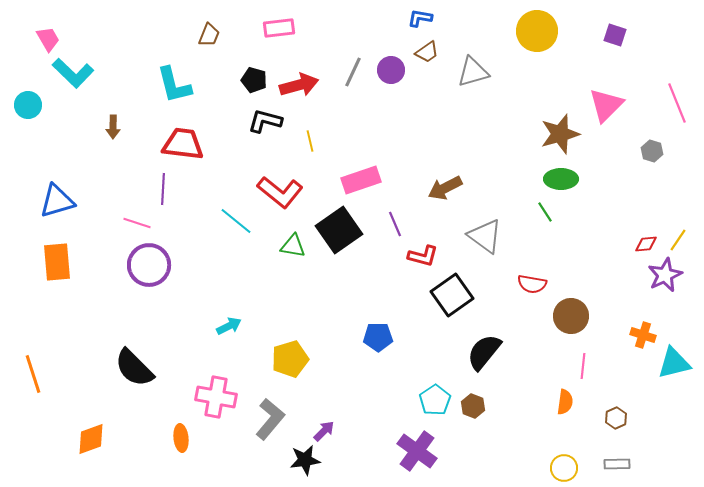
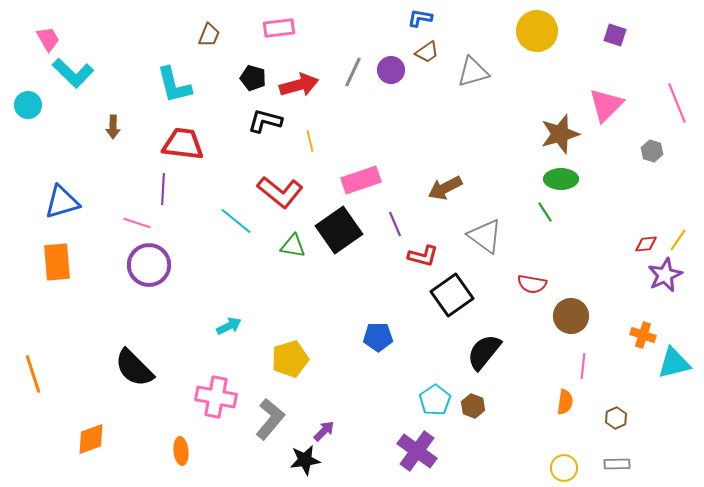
black pentagon at (254, 80): moved 1 px left, 2 px up
blue triangle at (57, 201): moved 5 px right, 1 px down
orange ellipse at (181, 438): moved 13 px down
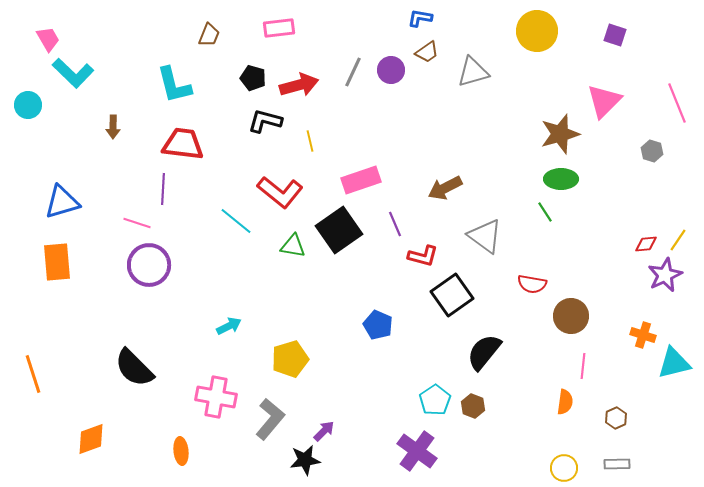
pink triangle at (606, 105): moved 2 px left, 4 px up
blue pentagon at (378, 337): moved 12 px up; rotated 24 degrees clockwise
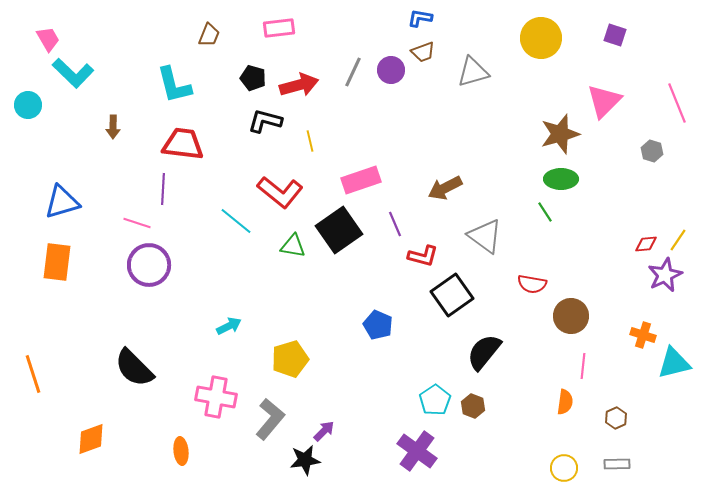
yellow circle at (537, 31): moved 4 px right, 7 px down
brown trapezoid at (427, 52): moved 4 px left; rotated 15 degrees clockwise
orange rectangle at (57, 262): rotated 12 degrees clockwise
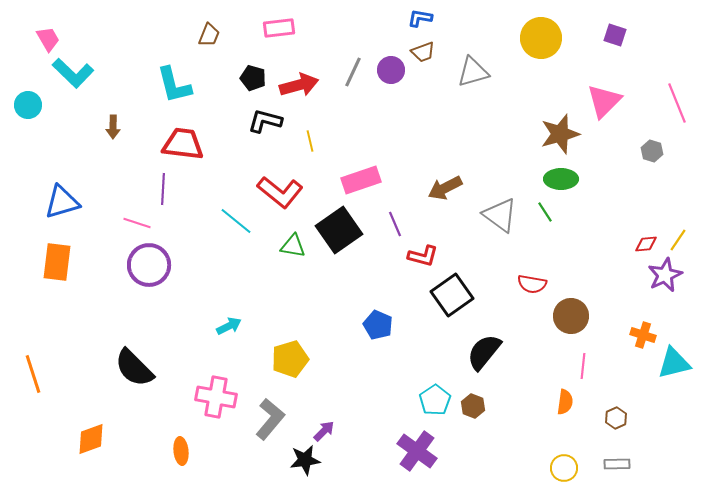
gray triangle at (485, 236): moved 15 px right, 21 px up
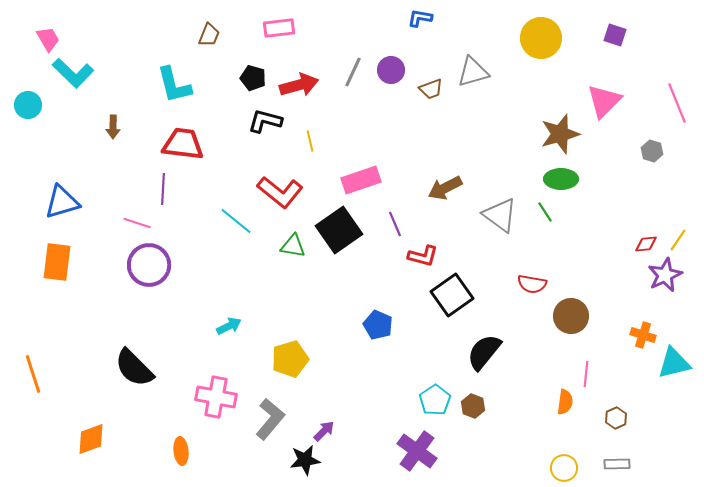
brown trapezoid at (423, 52): moved 8 px right, 37 px down
pink line at (583, 366): moved 3 px right, 8 px down
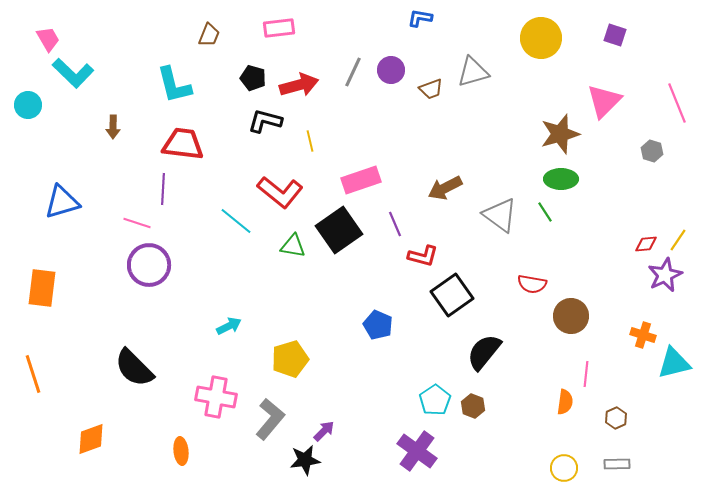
orange rectangle at (57, 262): moved 15 px left, 26 px down
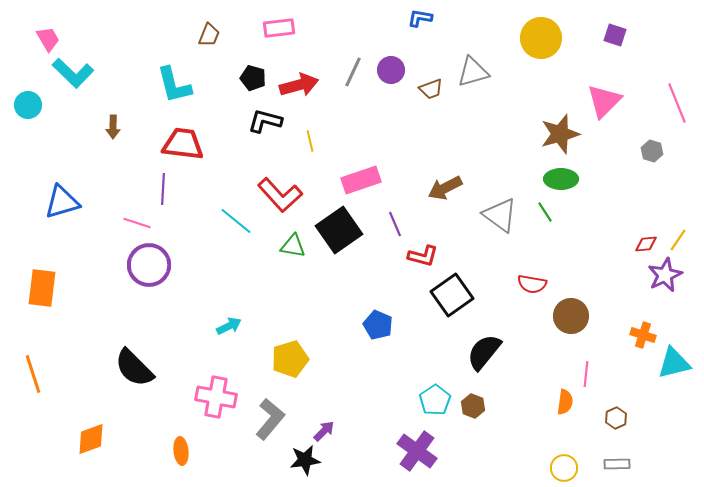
red L-shape at (280, 192): moved 3 px down; rotated 9 degrees clockwise
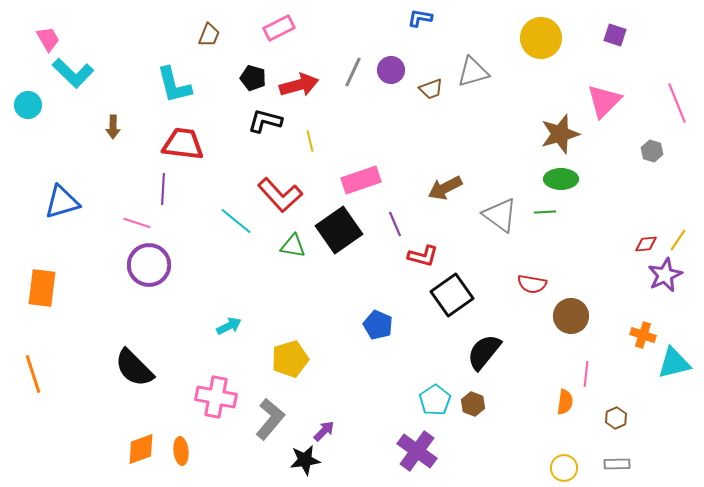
pink rectangle at (279, 28): rotated 20 degrees counterclockwise
green line at (545, 212): rotated 60 degrees counterclockwise
brown hexagon at (473, 406): moved 2 px up
orange diamond at (91, 439): moved 50 px right, 10 px down
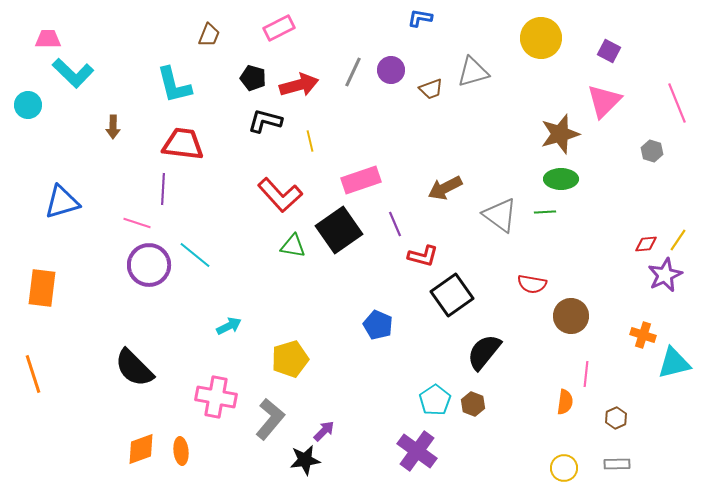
purple square at (615, 35): moved 6 px left, 16 px down; rotated 10 degrees clockwise
pink trapezoid at (48, 39): rotated 60 degrees counterclockwise
cyan line at (236, 221): moved 41 px left, 34 px down
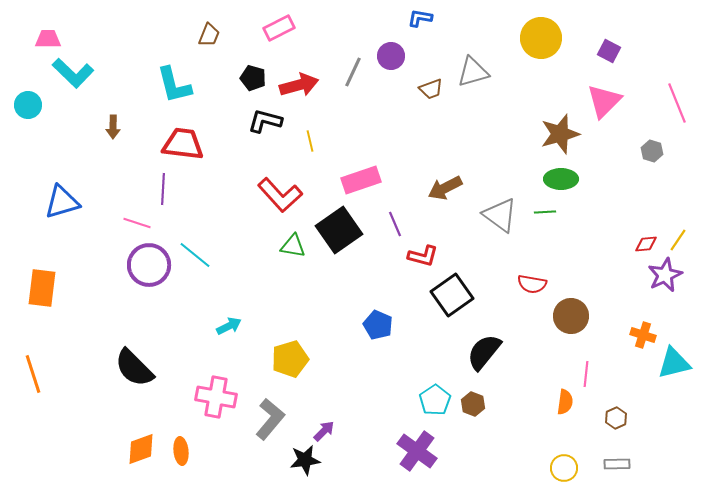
purple circle at (391, 70): moved 14 px up
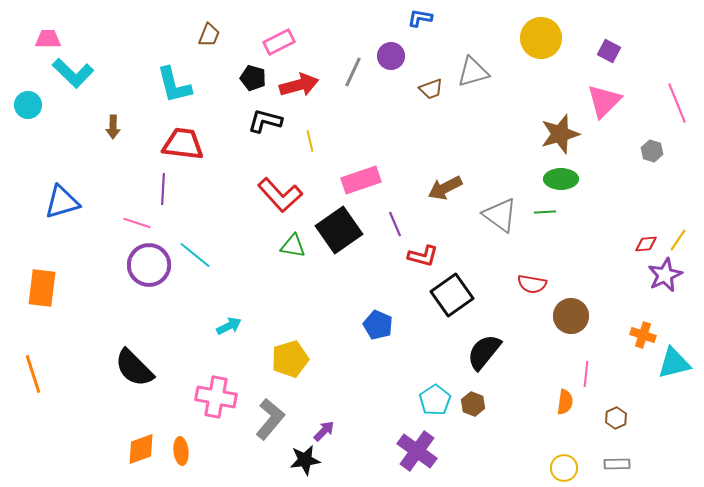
pink rectangle at (279, 28): moved 14 px down
